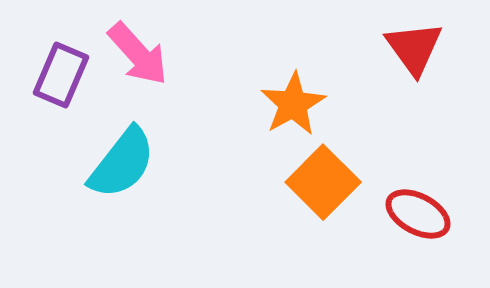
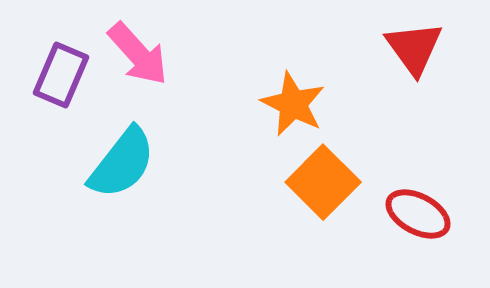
orange star: rotated 16 degrees counterclockwise
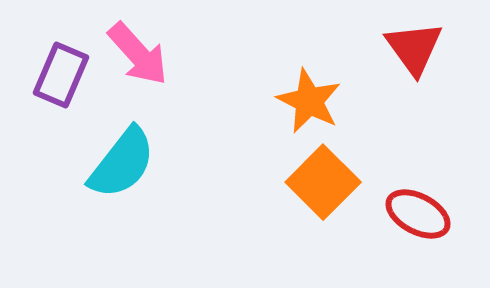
orange star: moved 16 px right, 3 px up
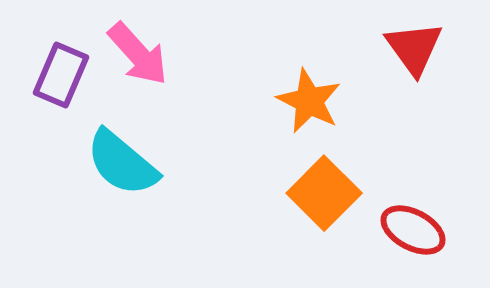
cyan semicircle: rotated 92 degrees clockwise
orange square: moved 1 px right, 11 px down
red ellipse: moved 5 px left, 16 px down
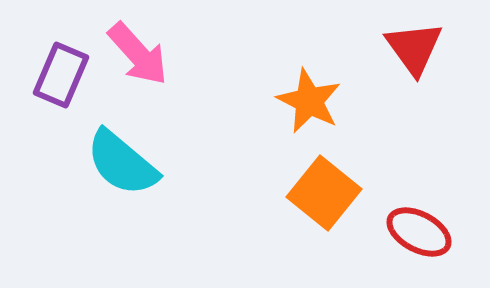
orange square: rotated 6 degrees counterclockwise
red ellipse: moved 6 px right, 2 px down
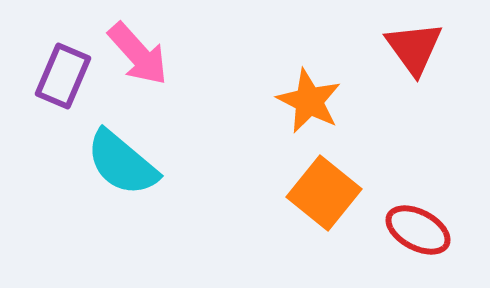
purple rectangle: moved 2 px right, 1 px down
red ellipse: moved 1 px left, 2 px up
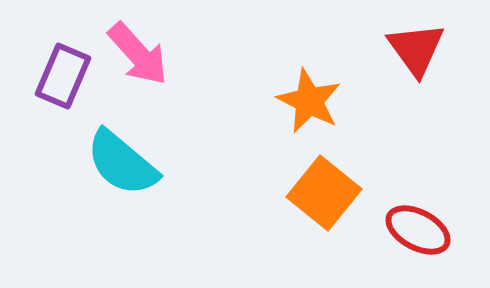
red triangle: moved 2 px right, 1 px down
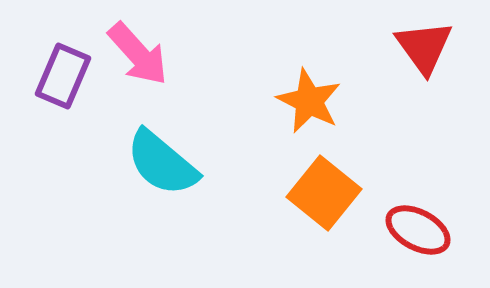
red triangle: moved 8 px right, 2 px up
cyan semicircle: moved 40 px right
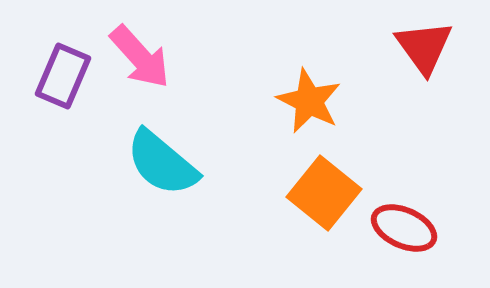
pink arrow: moved 2 px right, 3 px down
red ellipse: moved 14 px left, 2 px up; rotated 4 degrees counterclockwise
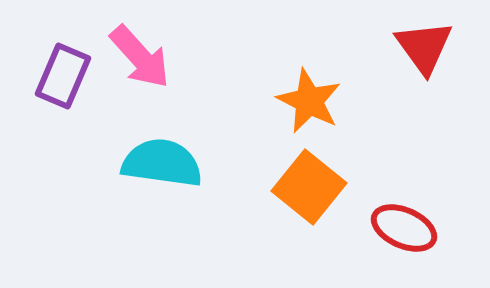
cyan semicircle: rotated 148 degrees clockwise
orange square: moved 15 px left, 6 px up
